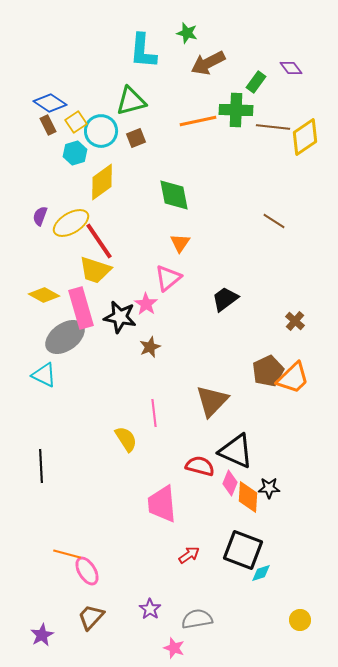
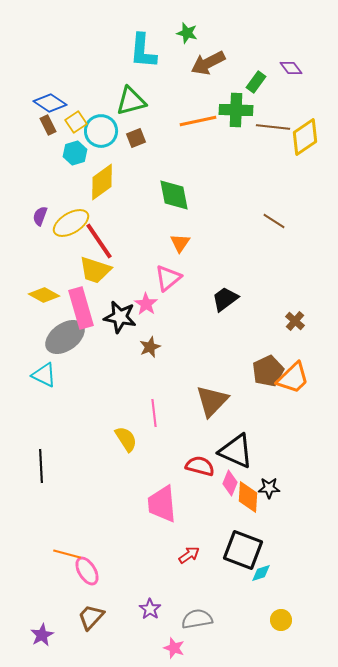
yellow circle at (300, 620): moved 19 px left
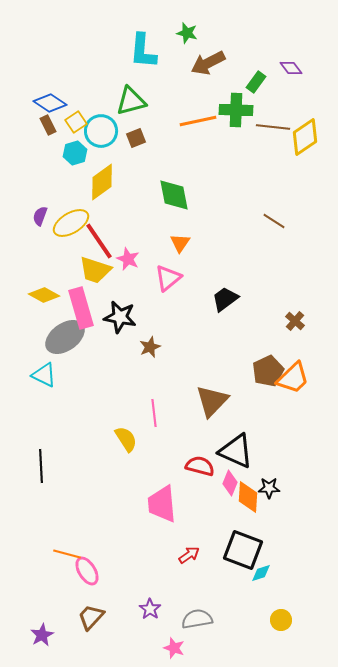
pink star at (146, 304): moved 18 px left, 45 px up; rotated 10 degrees counterclockwise
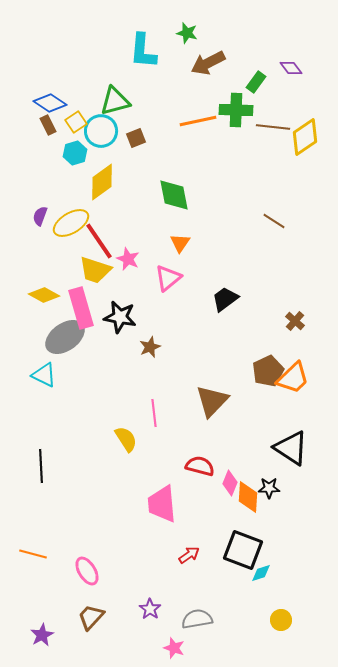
green triangle at (131, 101): moved 16 px left
black triangle at (236, 451): moved 55 px right, 3 px up; rotated 9 degrees clockwise
orange line at (67, 554): moved 34 px left
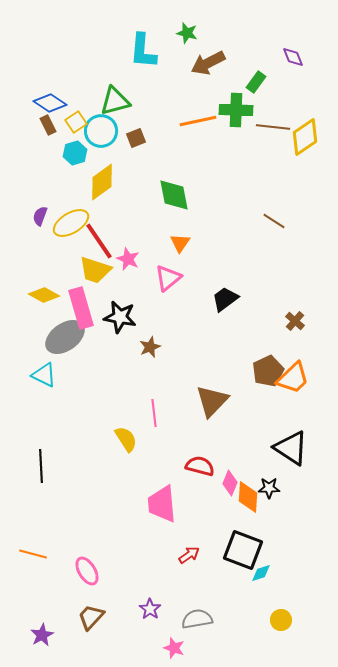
purple diamond at (291, 68): moved 2 px right, 11 px up; rotated 15 degrees clockwise
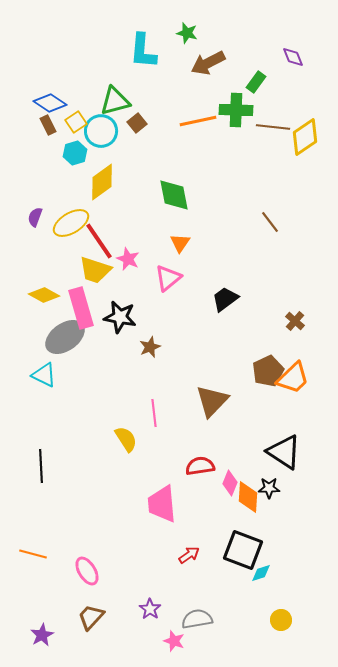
brown square at (136, 138): moved 1 px right, 15 px up; rotated 18 degrees counterclockwise
purple semicircle at (40, 216): moved 5 px left, 1 px down
brown line at (274, 221): moved 4 px left, 1 px down; rotated 20 degrees clockwise
black triangle at (291, 448): moved 7 px left, 4 px down
red semicircle at (200, 466): rotated 24 degrees counterclockwise
pink star at (174, 648): moved 7 px up
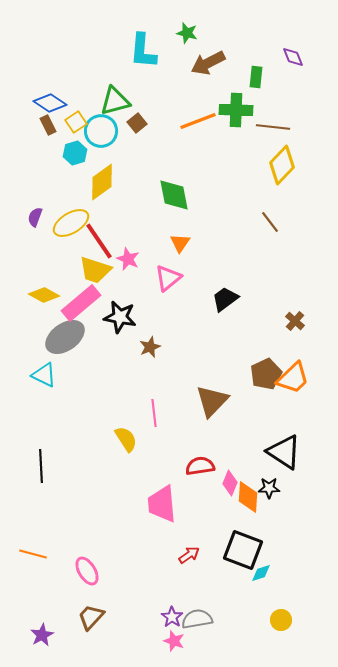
green rectangle at (256, 82): moved 5 px up; rotated 30 degrees counterclockwise
orange line at (198, 121): rotated 9 degrees counterclockwise
yellow diamond at (305, 137): moved 23 px left, 28 px down; rotated 12 degrees counterclockwise
pink rectangle at (81, 308): moved 5 px up; rotated 66 degrees clockwise
brown pentagon at (268, 371): moved 2 px left, 3 px down
purple star at (150, 609): moved 22 px right, 8 px down
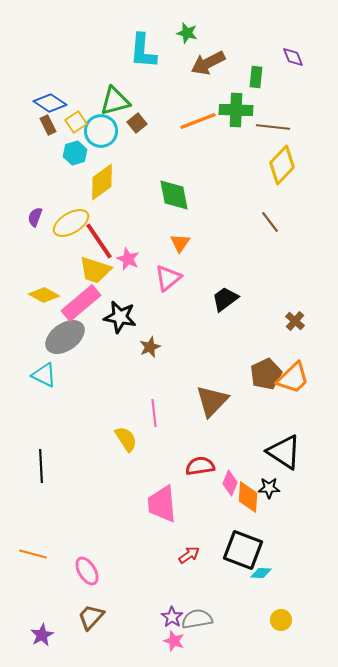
cyan diamond at (261, 573): rotated 20 degrees clockwise
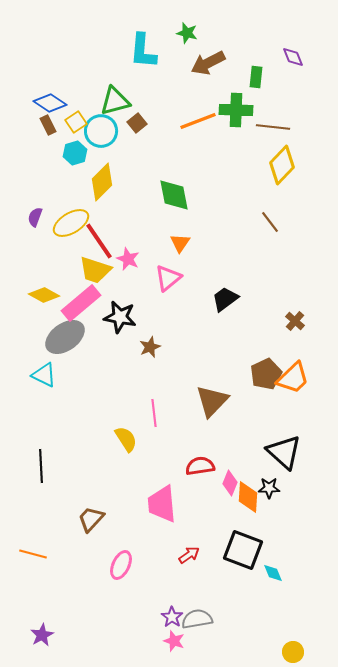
yellow diamond at (102, 182): rotated 9 degrees counterclockwise
black triangle at (284, 452): rotated 9 degrees clockwise
pink ellipse at (87, 571): moved 34 px right, 6 px up; rotated 56 degrees clockwise
cyan diamond at (261, 573): moved 12 px right; rotated 65 degrees clockwise
brown trapezoid at (91, 617): moved 98 px up
yellow circle at (281, 620): moved 12 px right, 32 px down
